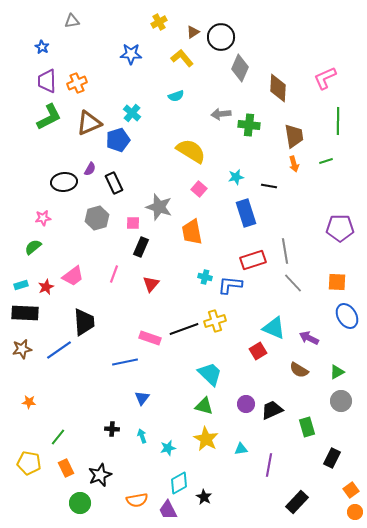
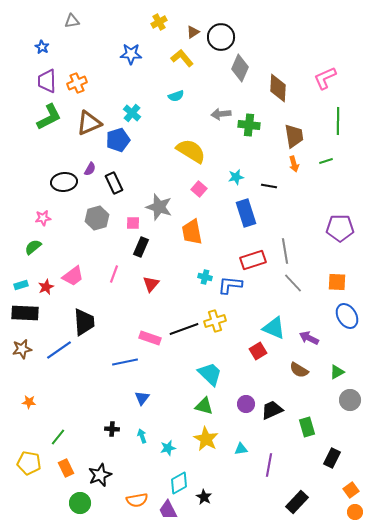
gray circle at (341, 401): moved 9 px right, 1 px up
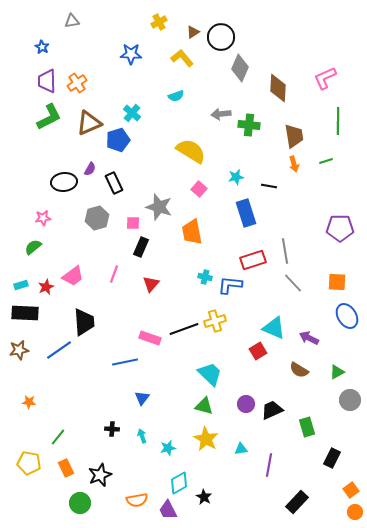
orange cross at (77, 83): rotated 12 degrees counterclockwise
brown star at (22, 349): moved 3 px left, 1 px down
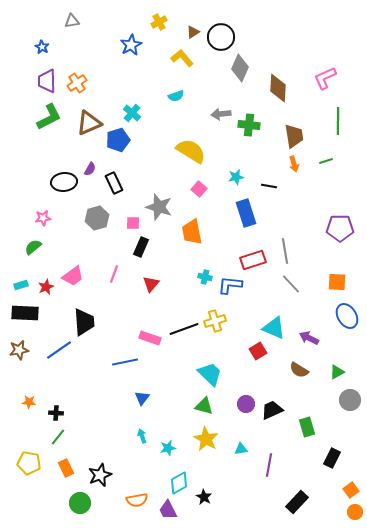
blue star at (131, 54): moved 9 px up; rotated 30 degrees counterclockwise
gray line at (293, 283): moved 2 px left, 1 px down
black cross at (112, 429): moved 56 px left, 16 px up
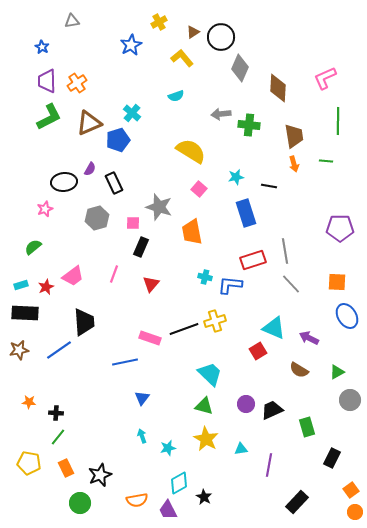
green line at (326, 161): rotated 24 degrees clockwise
pink star at (43, 218): moved 2 px right, 9 px up; rotated 14 degrees counterclockwise
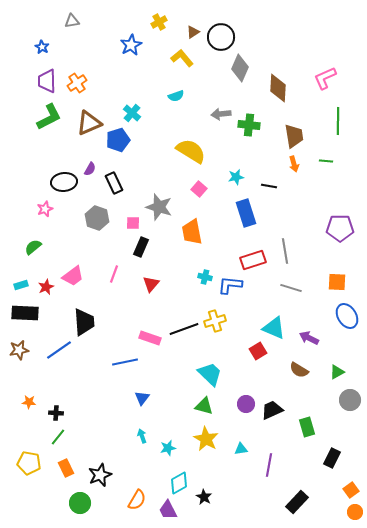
gray hexagon at (97, 218): rotated 25 degrees counterclockwise
gray line at (291, 284): moved 4 px down; rotated 30 degrees counterclockwise
orange semicircle at (137, 500): rotated 50 degrees counterclockwise
